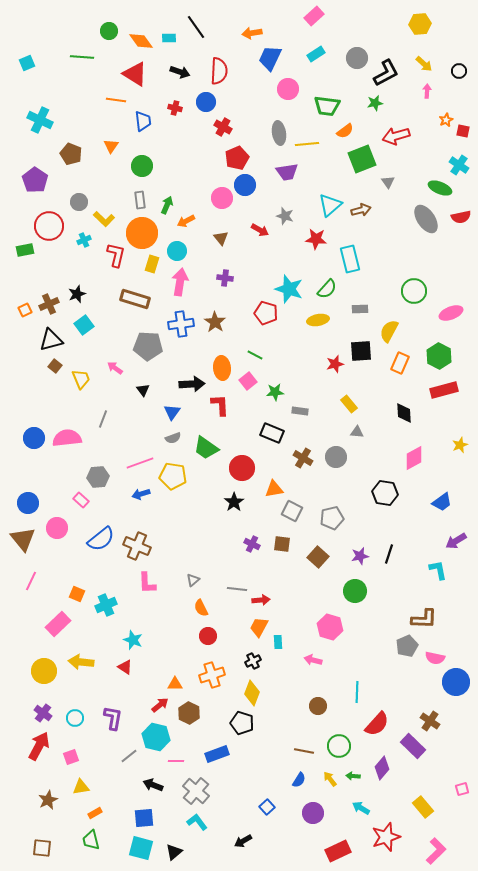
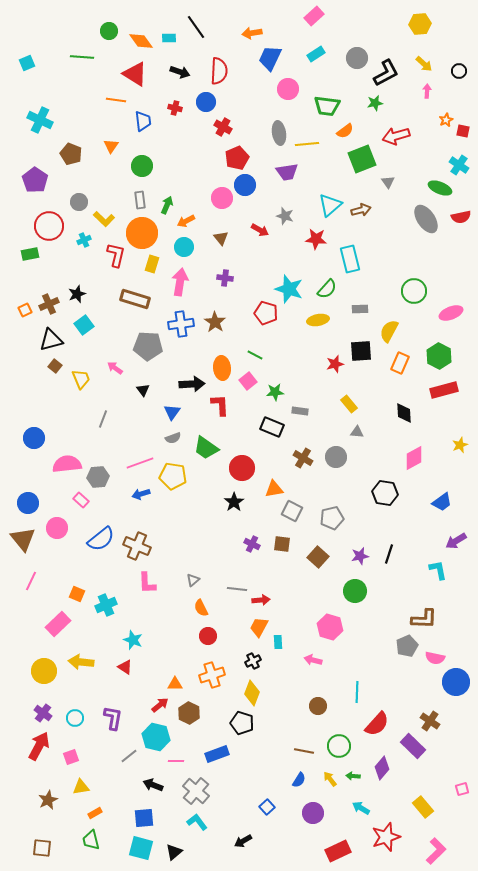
green rectangle at (25, 250): moved 5 px right, 4 px down
cyan circle at (177, 251): moved 7 px right, 4 px up
black rectangle at (272, 433): moved 6 px up
pink semicircle at (67, 438): moved 26 px down
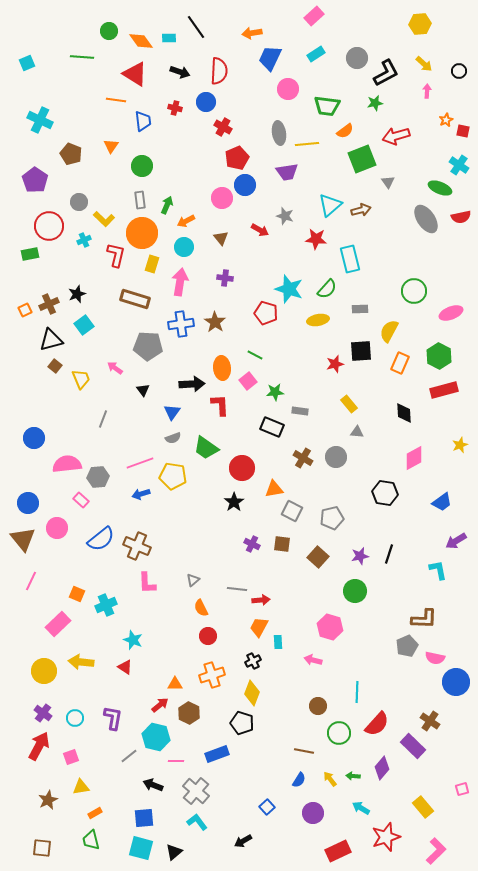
green circle at (339, 746): moved 13 px up
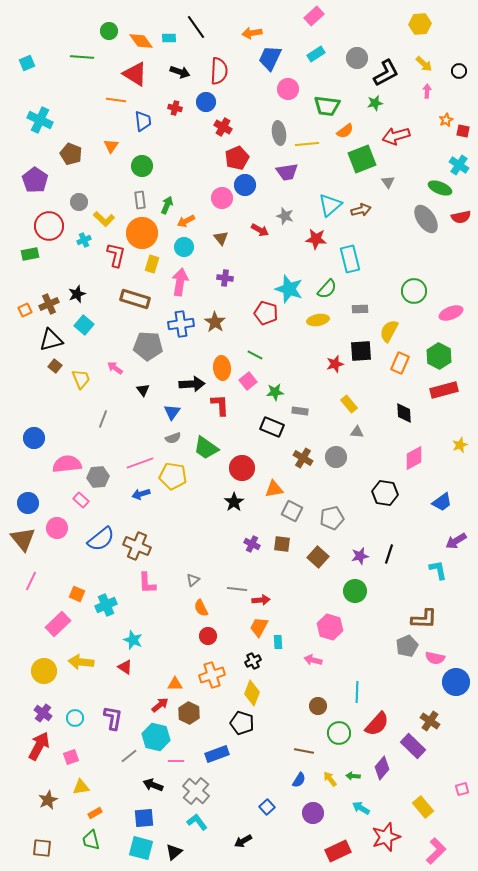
cyan square at (84, 325): rotated 12 degrees counterclockwise
